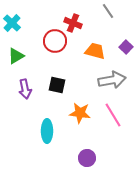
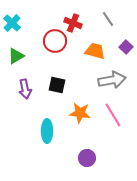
gray line: moved 8 px down
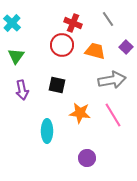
red circle: moved 7 px right, 4 px down
green triangle: rotated 24 degrees counterclockwise
purple arrow: moved 3 px left, 1 px down
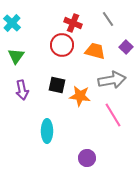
orange star: moved 17 px up
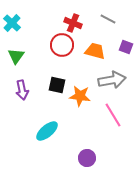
gray line: rotated 28 degrees counterclockwise
purple square: rotated 24 degrees counterclockwise
cyan ellipse: rotated 50 degrees clockwise
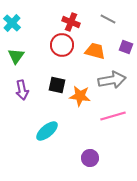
red cross: moved 2 px left, 1 px up
pink line: moved 1 px down; rotated 75 degrees counterclockwise
purple circle: moved 3 px right
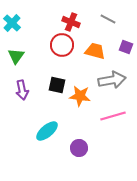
purple circle: moved 11 px left, 10 px up
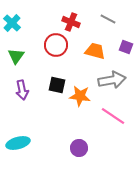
red circle: moved 6 px left
pink line: rotated 50 degrees clockwise
cyan ellipse: moved 29 px left, 12 px down; rotated 25 degrees clockwise
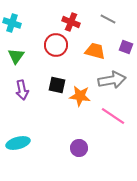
cyan cross: rotated 24 degrees counterclockwise
